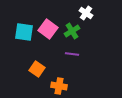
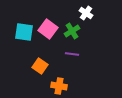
orange square: moved 3 px right, 3 px up
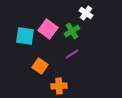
cyan square: moved 1 px right, 4 px down
purple line: rotated 40 degrees counterclockwise
orange cross: rotated 14 degrees counterclockwise
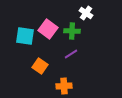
green cross: rotated 35 degrees clockwise
purple line: moved 1 px left
orange cross: moved 5 px right
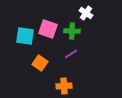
pink square: rotated 18 degrees counterclockwise
orange square: moved 3 px up
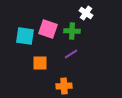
orange square: rotated 35 degrees counterclockwise
